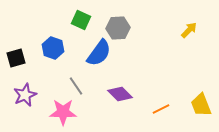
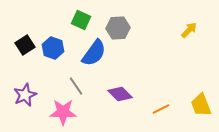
blue semicircle: moved 5 px left
black square: moved 9 px right, 13 px up; rotated 18 degrees counterclockwise
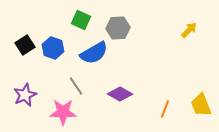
blue semicircle: rotated 24 degrees clockwise
purple diamond: rotated 15 degrees counterclockwise
orange line: moved 4 px right; rotated 42 degrees counterclockwise
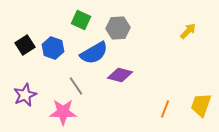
yellow arrow: moved 1 px left, 1 px down
purple diamond: moved 19 px up; rotated 15 degrees counterclockwise
yellow trapezoid: rotated 40 degrees clockwise
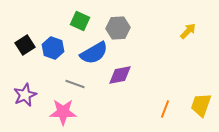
green square: moved 1 px left, 1 px down
purple diamond: rotated 25 degrees counterclockwise
gray line: moved 1 px left, 2 px up; rotated 36 degrees counterclockwise
